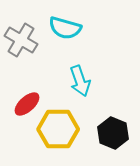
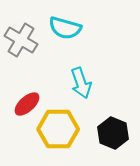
cyan arrow: moved 1 px right, 2 px down
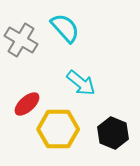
cyan semicircle: rotated 148 degrees counterclockwise
cyan arrow: rotated 32 degrees counterclockwise
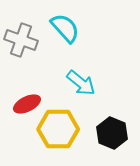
gray cross: rotated 12 degrees counterclockwise
red ellipse: rotated 16 degrees clockwise
black hexagon: moved 1 px left
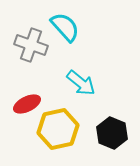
cyan semicircle: moved 1 px up
gray cross: moved 10 px right, 5 px down
yellow hexagon: rotated 12 degrees counterclockwise
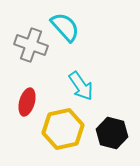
cyan arrow: moved 3 px down; rotated 16 degrees clockwise
red ellipse: moved 2 px up; rotated 48 degrees counterclockwise
yellow hexagon: moved 5 px right
black hexagon: rotated 8 degrees counterclockwise
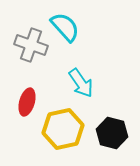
cyan arrow: moved 3 px up
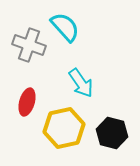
gray cross: moved 2 px left
yellow hexagon: moved 1 px right, 1 px up
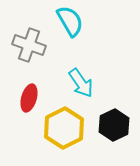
cyan semicircle: moved 5 px right, 6 px up; rotated 12 degrees clockwise
red ellipse: moved 2 px right, 4 px up
yellow hexagon: rotated 15 degrees counterclockwise
black hexagon: moved 2 px right, 8 px up; rotated 20 degrees clockwise
